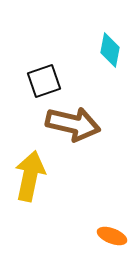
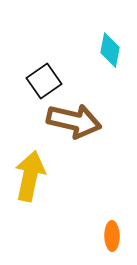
black square: rotated 16 degrees counterclockwise
brown arrow: moved 1 px right, 3 px up
orange ellipse: rotated 68 degrees clockwise
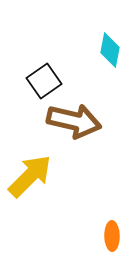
yellow arrow: rotated 33 degrees clockwise
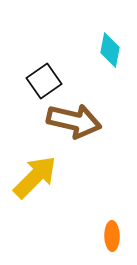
yellow arrow: moved 5 px right, 1 px down
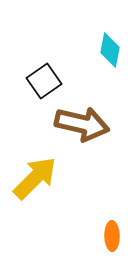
brown arrow: moved 8 px right, 3 px down
yellow arrow: moved 1 px down
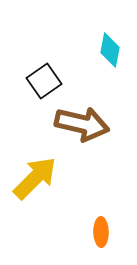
orange ellipse: moved 11 px left, 4 px up
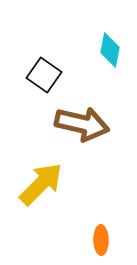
black square: moved 6 px up; rotated 20 degrees counterclockwise
yellow arrow: moved 6 px right, 6 px down
orange ellipse: moved 8 px down
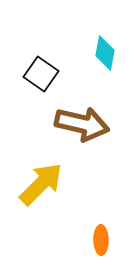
cyan diamond: moved 5 px left, 3 px down
black square: moved 3 px left, 1 px up
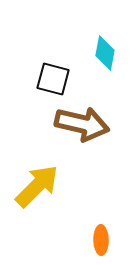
black square: moved 12 px right, 5 px down; rotated 20 degrees counterclockwise
yellow arrow: moved 4 px left, 2 px down
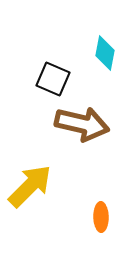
black square: rotated 8 degrees clockwise
yellow arrow: moved 7 px left
orange ellipse: moved 23 px up
